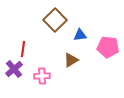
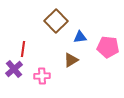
brown square: moved 1 px right, 1 px down
blue triangle: moved 2 px down
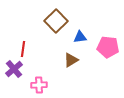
pink cross: moved 3 px left, 9 px down
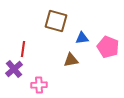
brown square: rotated 30 degrees counterclockwise
blue triangle: moved 2 px right, 1 px down
pink pentagon: rotated 15 degrees clockwise
brown triangle: rotated 21 degrees clockwise
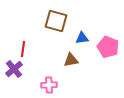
pink cross: moved 10 px right
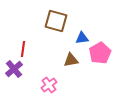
pink pentagon: moved 8 px left, 6 px down; rotated 20 degrees clockwise
pink cross: rotated 35 degrees counterclockwise
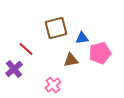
brown square: moved 7 px down; rotated 30 degrees counterclockwise
red line: moved 3 px right; rotated 56 degrees counterclockwise
pink pentagon: rotated 15 degrees clockwise
pink cross: moved 4 px right
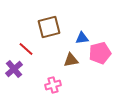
brown square: moved 7 px left, 1 px up
pink cross: rotated 21 degrees clockwise
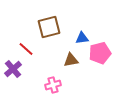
purple cross: moved 1 px left
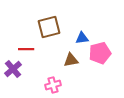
red line: rotated 42 degrees counterclockwise
